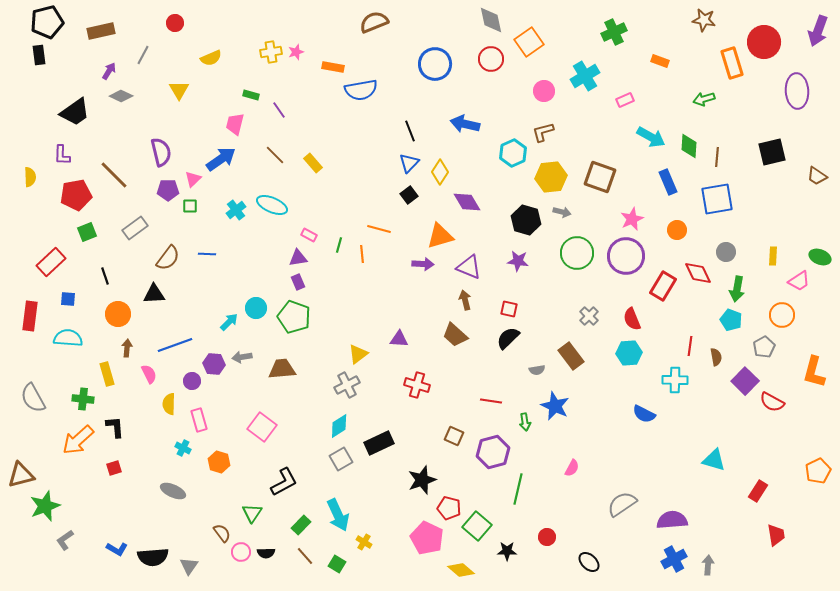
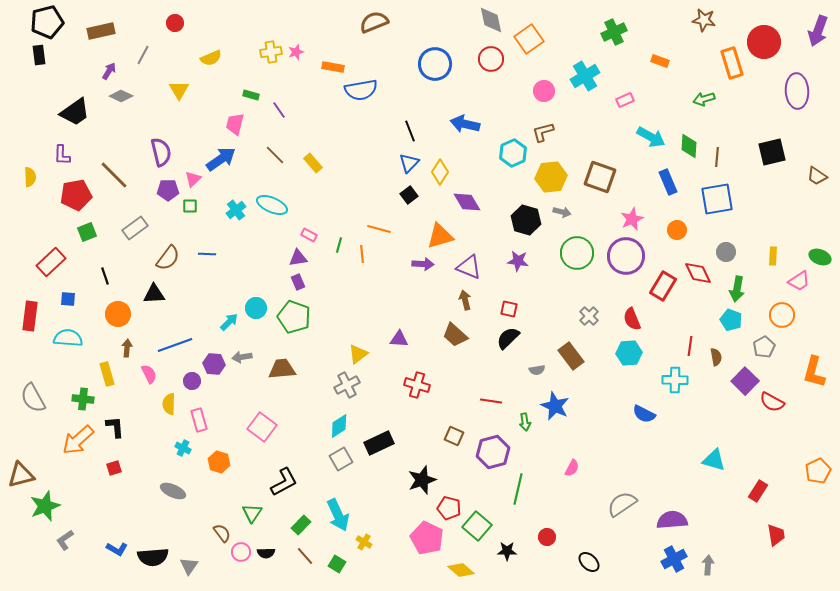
orange square at (529, 42): moved 3 px up
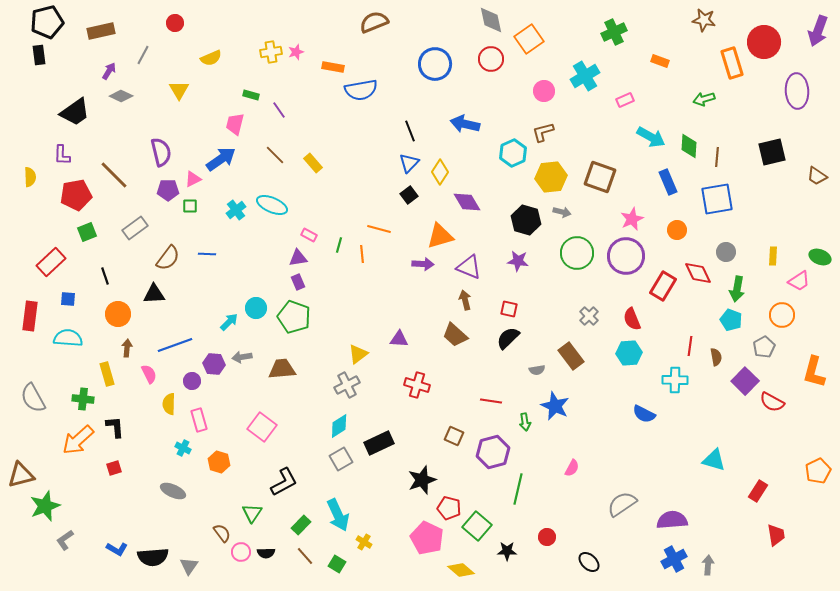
pink triangle at (193, 179): rotated 18 degrees clockwise
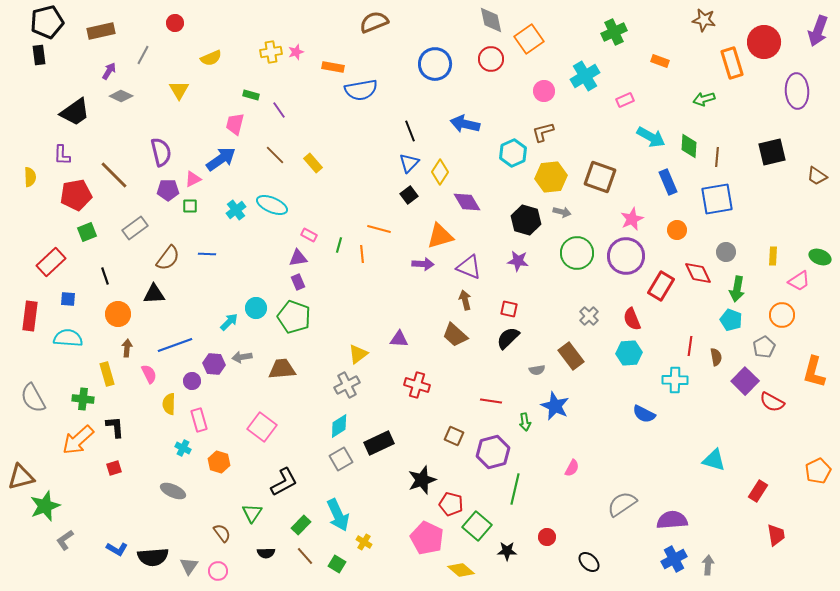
red rectangle at (663, 286): moved 2 px left
brown triangle at (21, 475): moved 2 px down
green line at (518, 489): moved 3 px left
red pentagon at (449, 508): moved 2 px right, 4 px up
pink circle at (241, 552): moved 23 px left, 19 px down
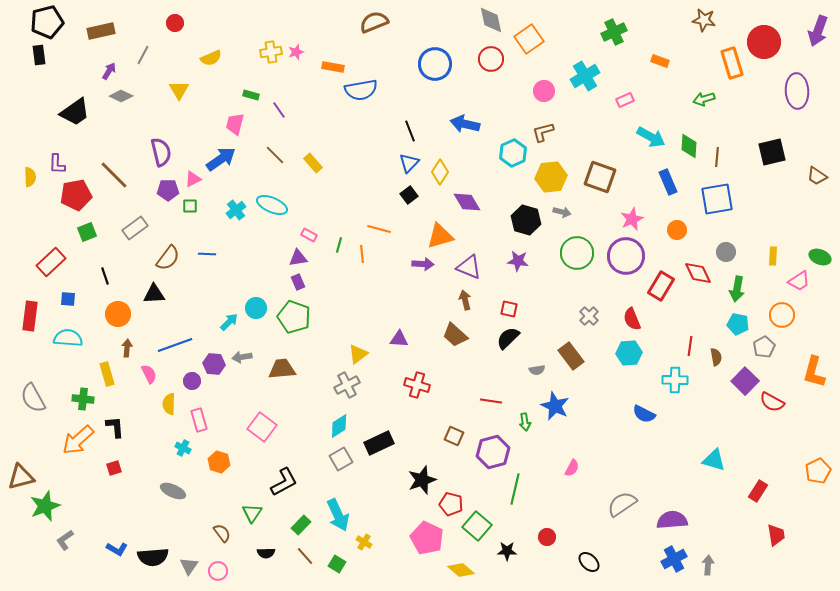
purple L-shape at (62, 155): moved 5 px left, 9 px down
cyan pentagon at (731, 320): moved 7 px right, 4 px down; rotated 10 degrees counterclockwise
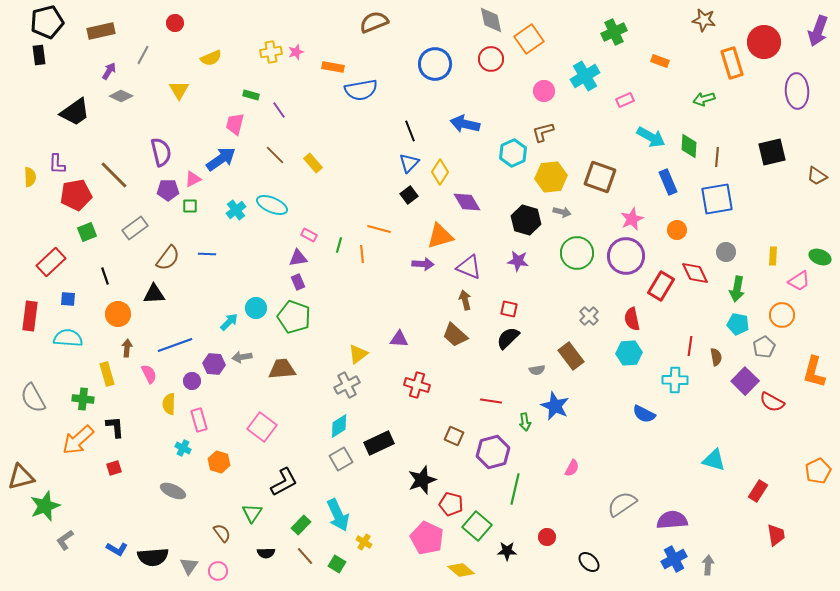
red diamond at (698, 273): moved 3 px left
red semicircle at (632, 319): rotated 10 degrees clockwise
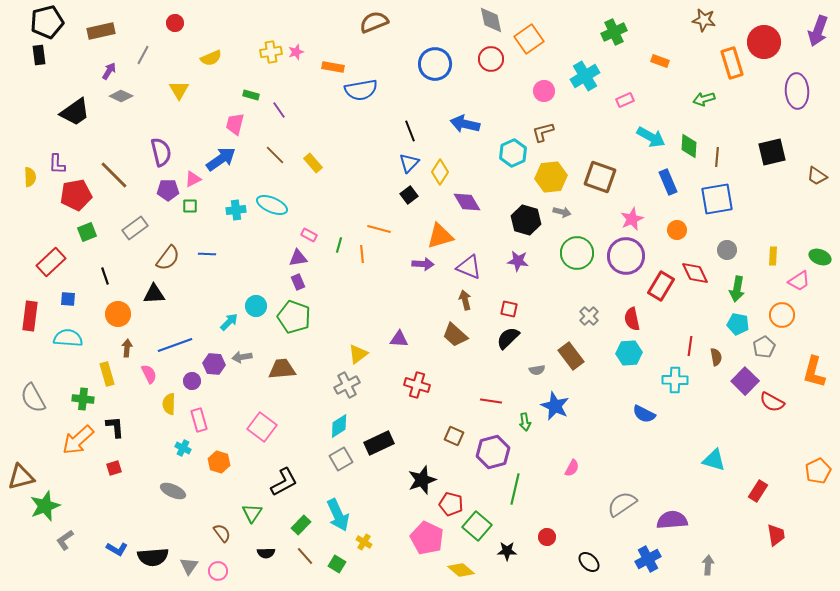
cyan cross at (236, 210): rotated 30 degrees clockwise
gray circle at (726, 252): moved 1 px right, 2 px up
cyan circle at (256, 308): moved 2 px up
blue cross at (674, 559): moved 26 px left
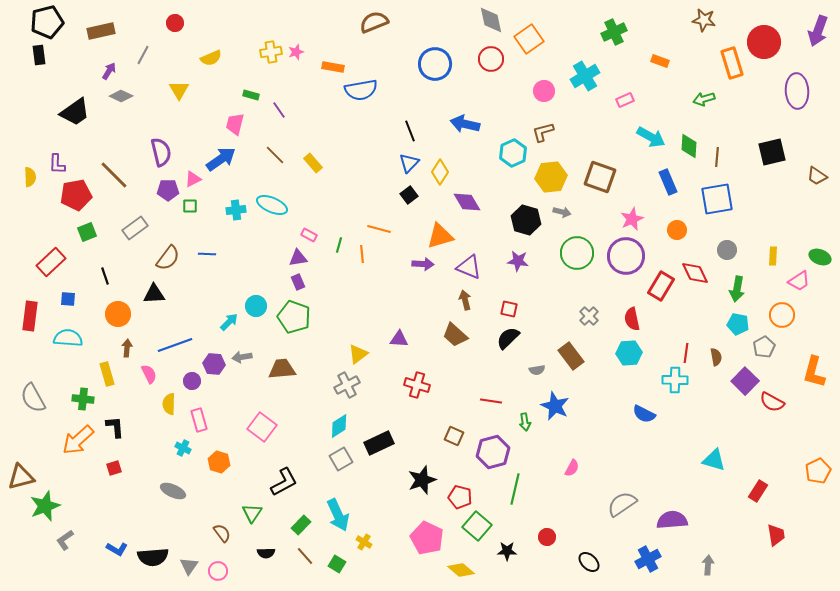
red line at (690, 346): moved 4 px left, 7 px down
red pentagon at (451, 504): moved 9 px right, 7 px up
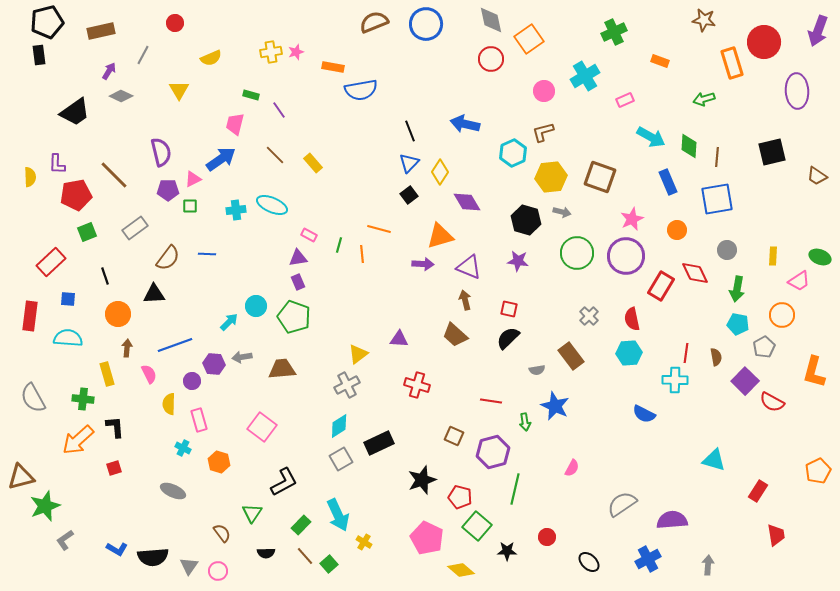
blue circle at (435, 64): moved 9 px left, 40 px up
green square at (337, 564): moved 8 px left; rotated 18 degrees clockwise
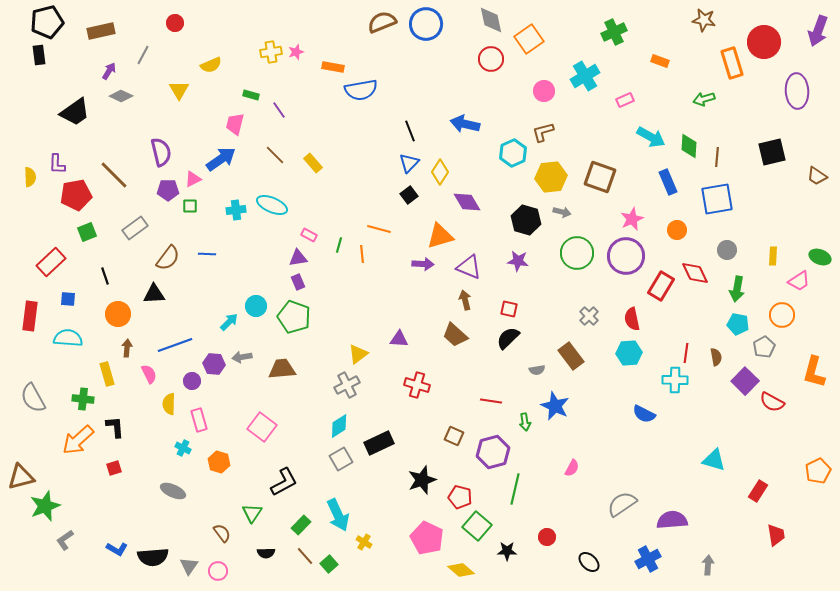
brown semicircle at (374, 22): moved 8 px right
yellow semicircle at (211, 58): moved 7 px down
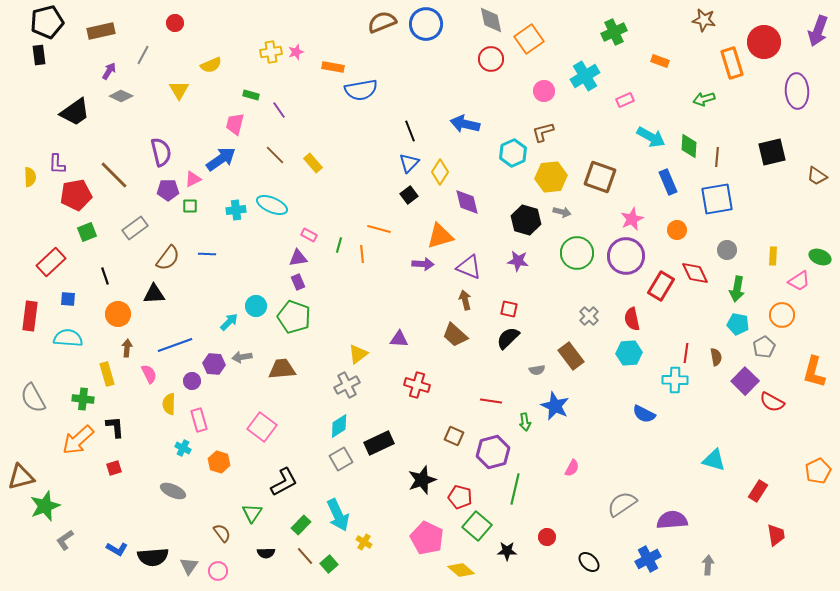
purple diamond at (467, 202): rotated 16 degrees clockwise
